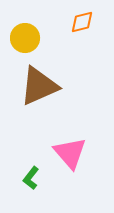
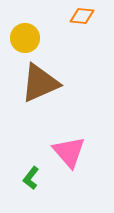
orange diamond: moved 6 px up; rotated 20 degrees clockwise
brown triangle: moved 1 px right, 3 px up
pink triangle: moved 1 px left, 1 px up
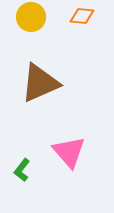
yellow circle: moved 6 px right, 21 px up
green L-shape: moved 9 px left, 8 px up
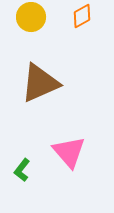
orange diamond: rotated 35 degrees counterclockwise
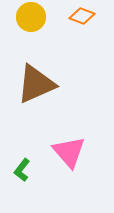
orange diamond: rotated 50 degrees clockwise
brown triangle: moved 4 px left, 1 px down
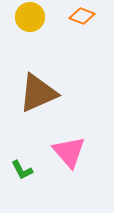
yellow circle: moved 1 px left
brown triangle: moved 2 px right, 9 px down
green L-shape: rotated 65 degrees counterclockwise
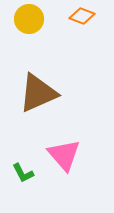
yellow circle: moved 1 px left, 2 px down
pink triangle: moved 5 px left, 3 px down
green L-shape: moved 1 px right, 3 px down
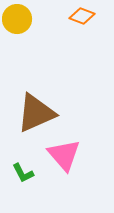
yellow circle: moved 12 px left
brown triangle: moved 2 px left, 20 px down
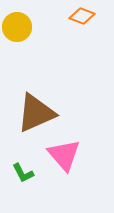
yellow circle: moved 8 px down
